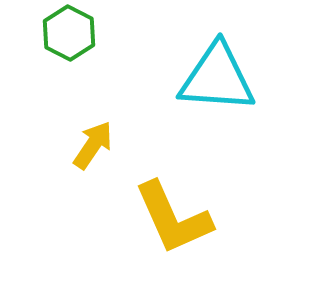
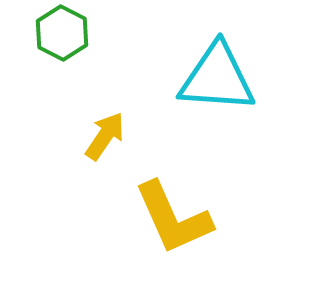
green hexagon: moved 7 px left
yellow arrow: moved 12 px right, 9 px up
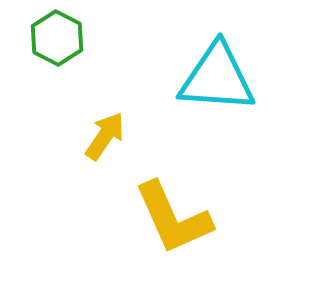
green hexagon: moved 5 px left, 5 px down
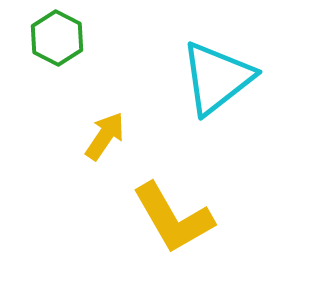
cyan triangle: rotated 42 degrees counterclockwise
yellow L-shape: rotated 6 degrees counterclockwise
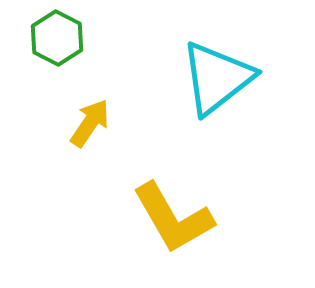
yellow arrow: moved 15 px left, 13 px up
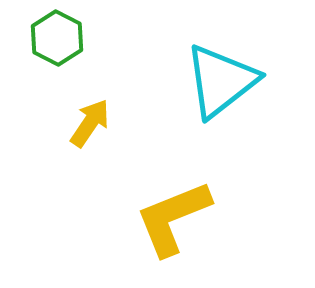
cyan triangle: moved 4 px right, 3 px down
yellow L-shape: rotated 98 degrees clockwise
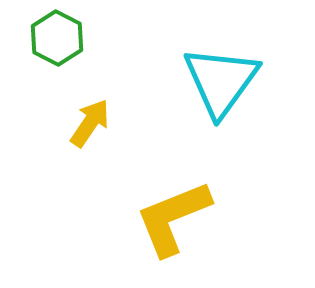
cyan triangle: rotated 16 degrees counterclockwise
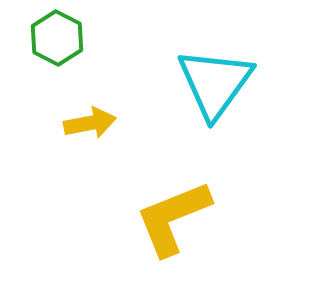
cyan triangle: moved 6 px left, 2 px down
yellow arrow: rotated 45 degrees clockwise
